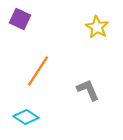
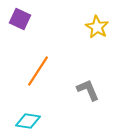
cyan diamond: moved 2 px right, 4 px down; rotated 25 degrees counterclockwise
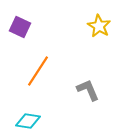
purple square: moved 8 px down
yellow star: moved 2 px right, 1 px up
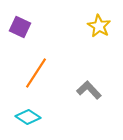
orange line: moved 2 px left, 2 px down
gray L-shape: moved 1 px right; rotated 20 degrees counterclockwise
cyan diamond: moved 4 px up; rotated 25 degrees clockwise
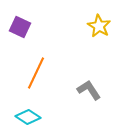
orange line: rotated 8 degrees counterclockwise
gray L-shape: rotated 10 degrees clockwise
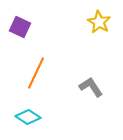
yellow star: moved 4 px up
gray L-shape: moved 2 px right, 3 px up
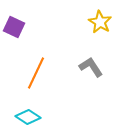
yellow star: moved 1 px right
purple square: moved 6 px left
gray L-shape: moved 20 px up
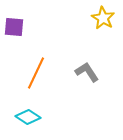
yellow star: moved 3 px right, 4 px up
purple square: rotated 20 degrees counterclockwise
gray L-shape: moved 4 px left, 5 px down
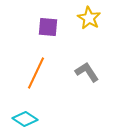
yellow star: moved 14 px left
purple square: moved 34 px right
cyan diamond: moved 3 px left, 2 px down
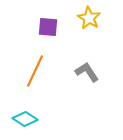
orange line: moved 1 px left, 2 px up
